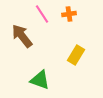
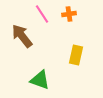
yellow rectangle: rotated 18 degrees counterclockwise
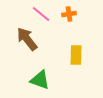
pink line: moved 1 px left; rotated 18 degrees counterclockwise
brown arrow: moved 5 px right, 3 px down
yellow rectangle: rotated 12 degrees counterclockwise
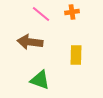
orange cross: moved 3 px right, 2 px up
brown arrow: moved 3 px right, 3 px down; rotated 45 degrees counterclockwise
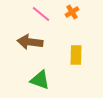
orange cross: rotated 24 degrees counterclockwise
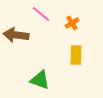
orange cross: moved 11 px down
brown arrow: moved 14 px left, 7 px up
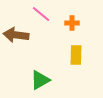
orange cross: rotated 32 degrees clockwise
green triangle: rotated 50 degrees counterclockwise
